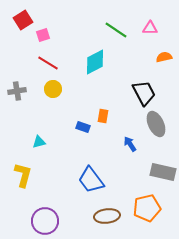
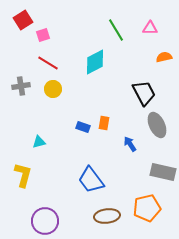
green line: rotated 25 degrees clockwise
gray cross: moved 4 px right, 5 px up
orange rectangle: moved 1 px right, 7 px down
gray ellipse: moved 1 px right, 1 px down
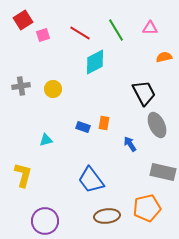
red line: moved 32 px right, 30 px up
cyan triangle: moved 7 px right, 2 px up
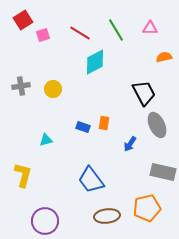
blue arrow: rotated 112 degrees counterclockwise
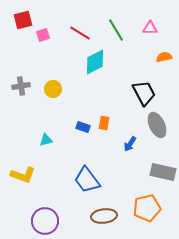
red square: rotated 18 degrees clockwise
yellow L-shape: rotated 95 degrees clockwise
blue trapezoid: moved 4 px left
brown ellipse: moved 3 px left
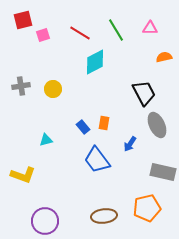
blue rectangle: rotated 32 degrees clockwise
blue trapezoid: moved 10 px right, 20 px up
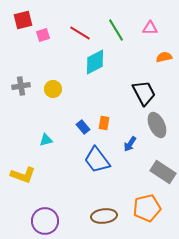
gray rectangle: rotated 20 degrees clockwise
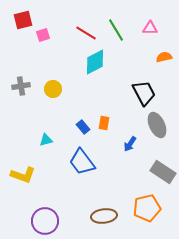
red line: moved 6 px right
blue trapezoid: moved 15 px left, 2 px down
